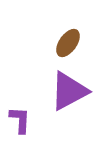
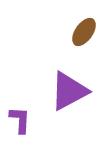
brown ellipse: moved 16 px right, 11 px up
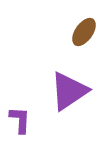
purple triangle: rotated 6 degrees counterclockwise
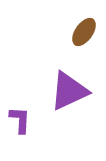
purple triangle: rotated 9 degrees clockwise
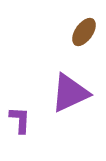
purple triangle: moved 1 px right, 2 px down
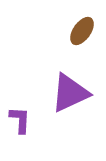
brown ellipse: moved 2 px left, 1 px up
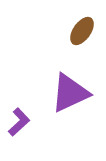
purple L-shape: moved 1 px left, 2 px down; rotated 44 degrees clockwise
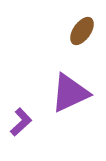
purple L-shape: moved 2 px right
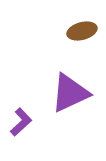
brown ellipse: rotated 40 degrees clockwise
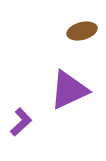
purple triangle: moved 1 px left, 3 px up
